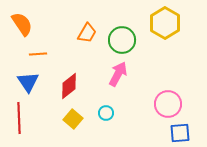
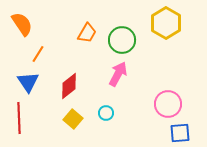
yellow hexagon: moved 1 px right
orange line: rotated 54 degrees counterclockwise
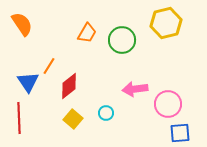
yellow hexagon: rotated 16 degrees clockwise
orange line: moved 11 px right, 12 px down
pink arrow: moved 17 px right, 15 px down; rotated 125 degrees counterclockwise
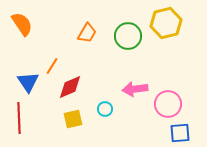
green circle: moved 6 px right, 4 px up
orange line: moved 3 px right
red diamond: moved 1 px right, 1 px down; rotated 16 degrees clockwise
cyan circle: moved 1 px left, 4 px up
yellow square: rotated 36 degrees clockwise
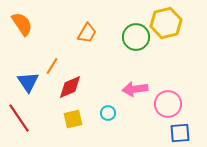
green circle: moved 8 px right, 1 px down
cyan circle: moved 3 px right, 4 px down
red line: rotated 32 degrees counterclockwise
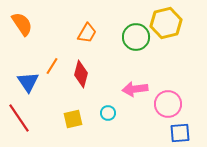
red diamond: moved 11 px right, 13 px up; rotated 52 degrees counterclockwise
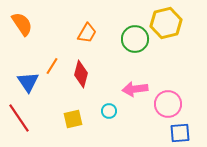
green circle: moved 1 px left, 2 px down
cyan circle: moved 1 px right, 2 px up
